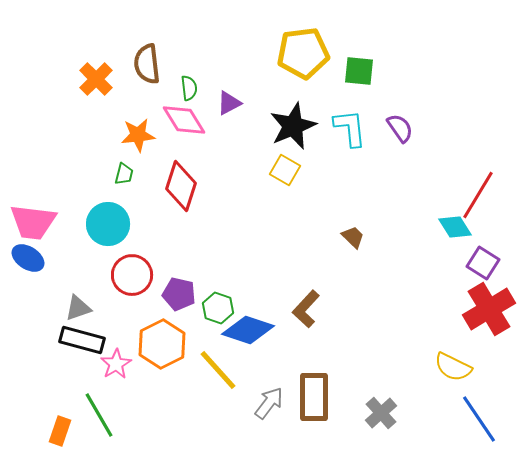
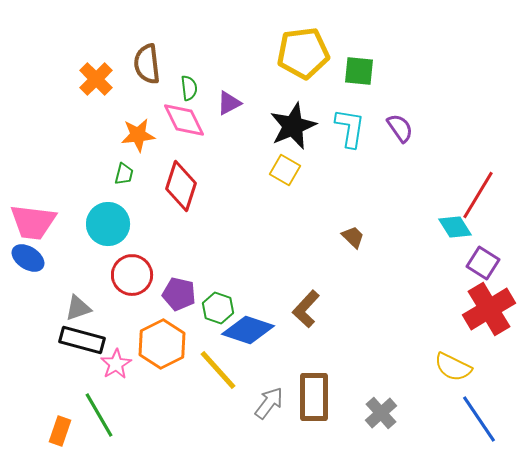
pink diamond: rotated 6 degrees clockwise
cyan L-shape: rotated 15 degrees clockwise
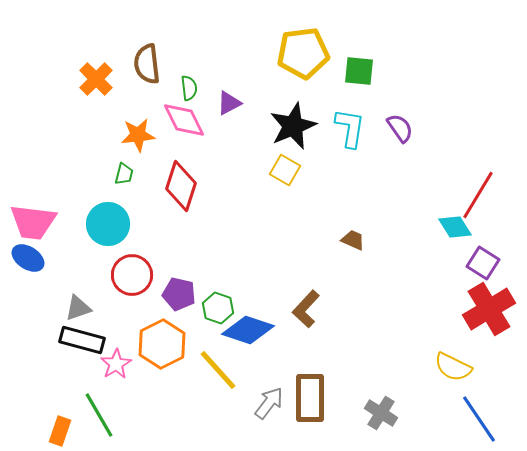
brown trapezoid: moved 3 px down; rotated 20 degrees counterclockwise
brown rectangle: moved 4 px left, 1 px down
gray cross: rotated 16 degrees counterclockwise
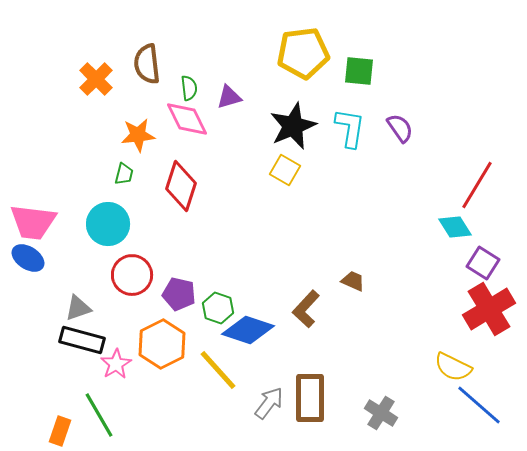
purple triangle: moved 6 px up; rotated 12 degrees clockwise
pink diamond: moved 3 px right, 1 px up
red line: moved 1 px left, 10 px up
brown trapezoid: moved 41 px down
blue line: moved 14 px up; rotated 15 degrees counterclockwise
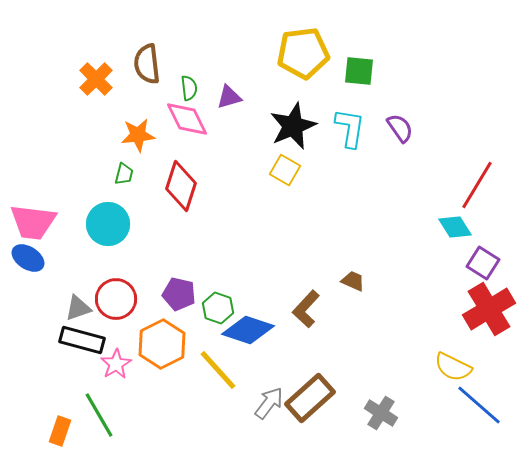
red circle: moved 16 px left, 24 px down
brown rectangle: rotated 48 degrees clockwise
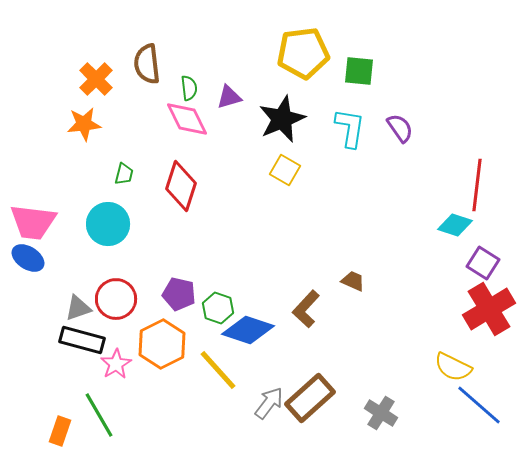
black star: moved 11 px left, 7 px up
orange star: moved 54 px left, 11 px up
red line: rotated 24 degrees counterclockwise
cyan diamond: moved 2 px up; rotated 40 degrees counterclockwise
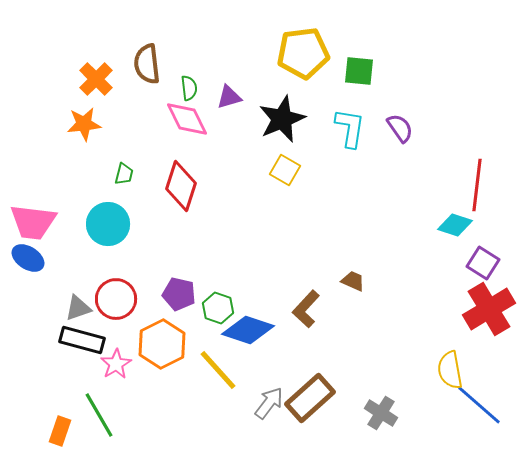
yellow semicircle: moved 3 px left, 3 px down; rotated 54 degrees clockwise
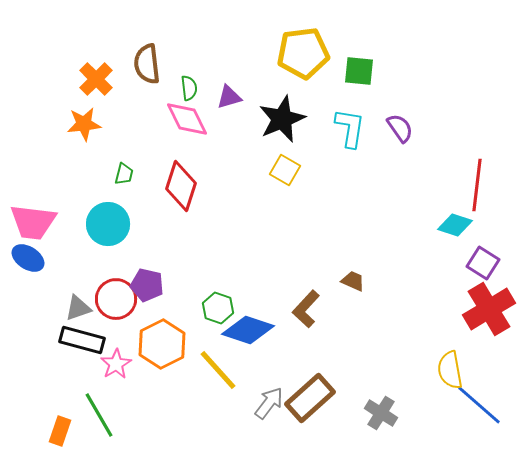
purple pentagon: moved 32 px left, 9 px up
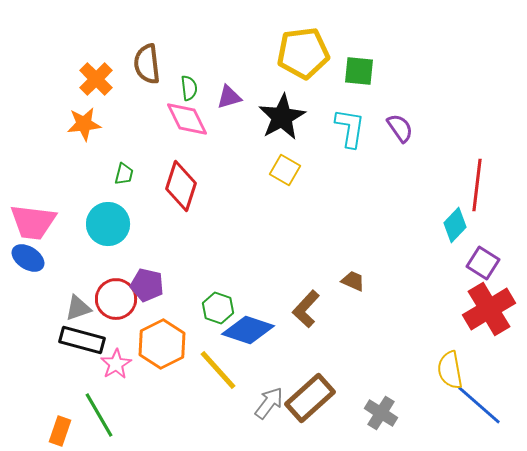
black star: moved 2 px up; rotated 6 degrees counterclockwise
cyan diamond: rotated 64 degrees counterclockwise
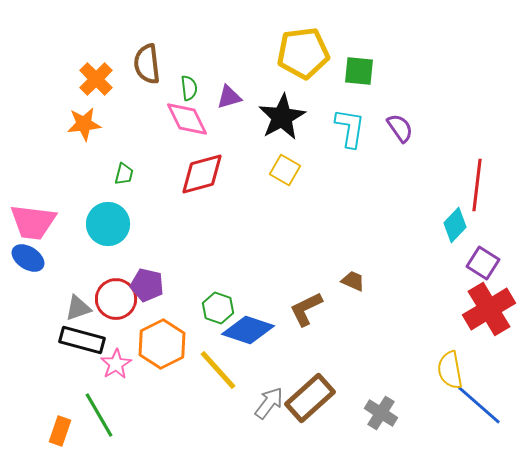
red diamond: moved 21 px right, 12 px up; rotated 57 degrees clockwise
brown L-shape: rotated 21 degrees clockwise
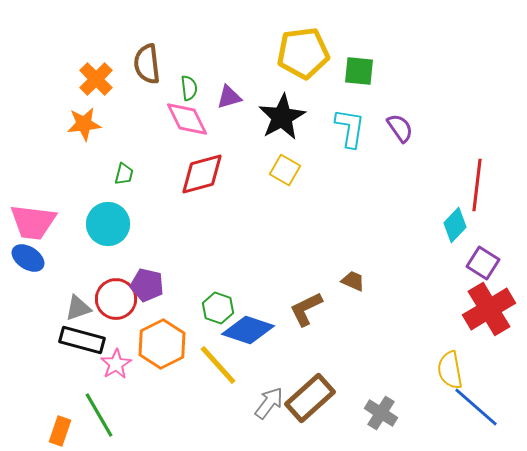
yellow line: moved 5 px up
blue line: moved 3 px left, 2 px down
